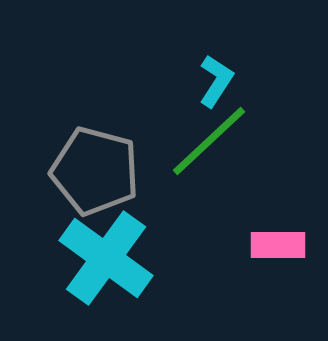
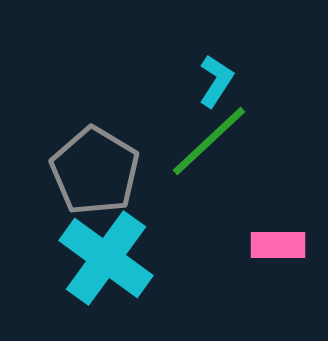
gray pentagon: rotated 16 degrees clockwise
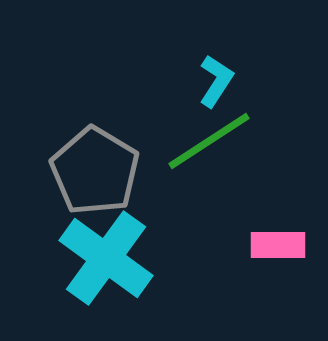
green line: rotated 10 degrees clockwise
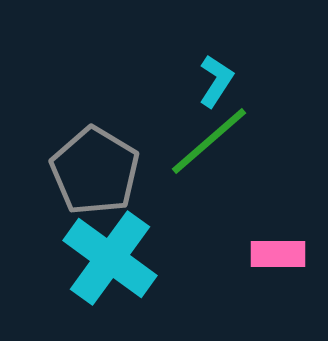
green line: rotated 8 degrees counterclockwise
pink rectangle: moved 9 px down
cyan cross: moved 4 px right
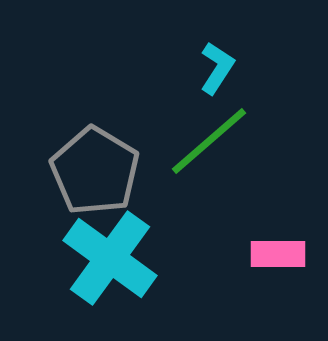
cyan L-shape: moved 1 px right, 13 px up
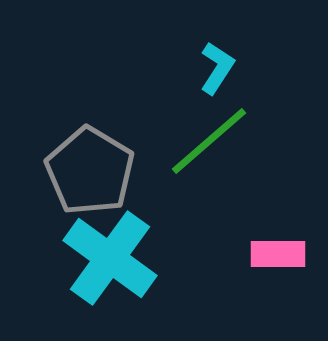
gray pentagon: moved 5 px left
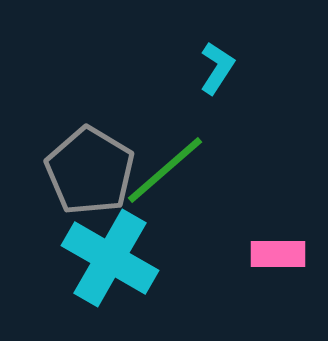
green line: moved 44 px left, 29 px down
cyan cross: rotated 6 degrees counterclockwise
